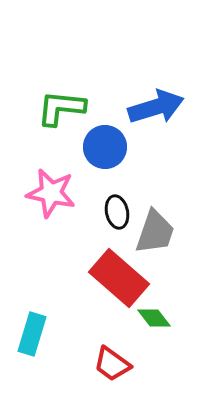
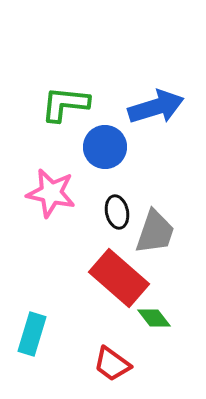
green L-shape: moved 4 px right, 4 px up
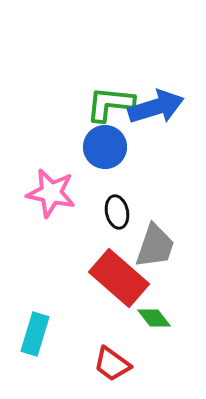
green L-shape: moved 45 px right
gray trapezoid: moved 14 px down
cyan rectangle: moved 3 px right
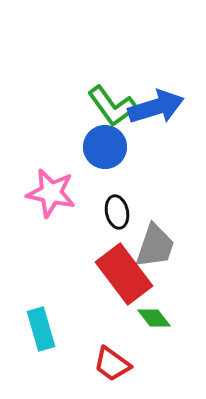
green L-shape: moved 2 px right, 2 px down; rotated 132 degrees counterclockwise
red rectangle: moved 5 px right, 4 px up; rotated 12 degrees clockwise
cyan rectangle: moved 6 px right, 5 px up; rotated 33 degrees counterclockwise
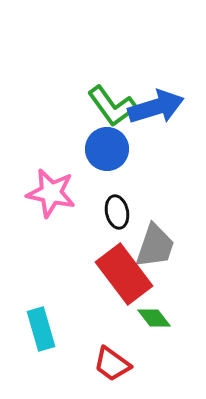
blue circle: moved 2 px right, 2 px down
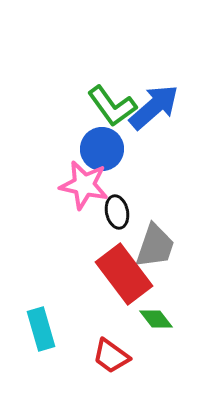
blue arrow: moved 2 px left; rotated 24 degrees counterclockwise
blue circle: moved 5 px left
pink star: moved 33 px right, 8 px up
green diamond: moved 2 px right, 1 px down
red trapezoid: moved 1 px left, 8 px up
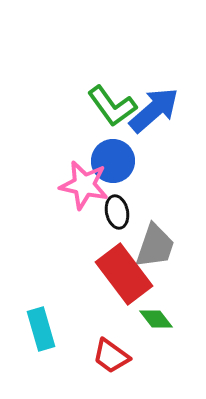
blue arrow: moved 3 px down
blue circle: moved 11 px right, 12 px down
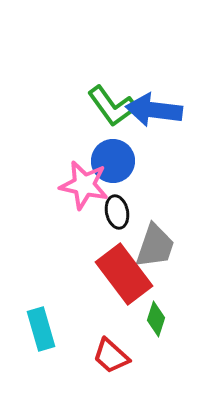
blue arrow: rotated 132 degrees counterclockwise
green diamond: rotated 56 degrees clockwise
red trapezoid: rotated 6 degrees clockwise
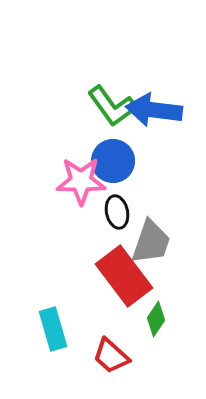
pink star: moved 3 px left, 4 px up; rotated 12 degrees counterclockwise
gray trapezoid: moved 4 px left, 4 px up
red rectangle: moved 2 px down
green diamond: rotated 16 degrees clockwise
cyan rectangle: moved 12 px right
